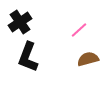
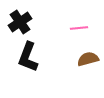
pink line: moved 2 px up; rotated 36 degrees clockwise
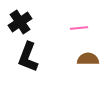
brown semicircle: rotated 15 degrees clockwise
